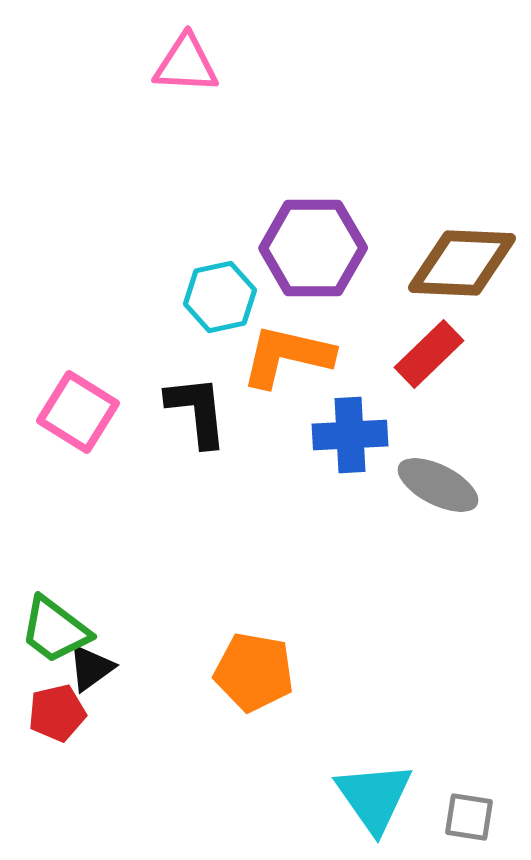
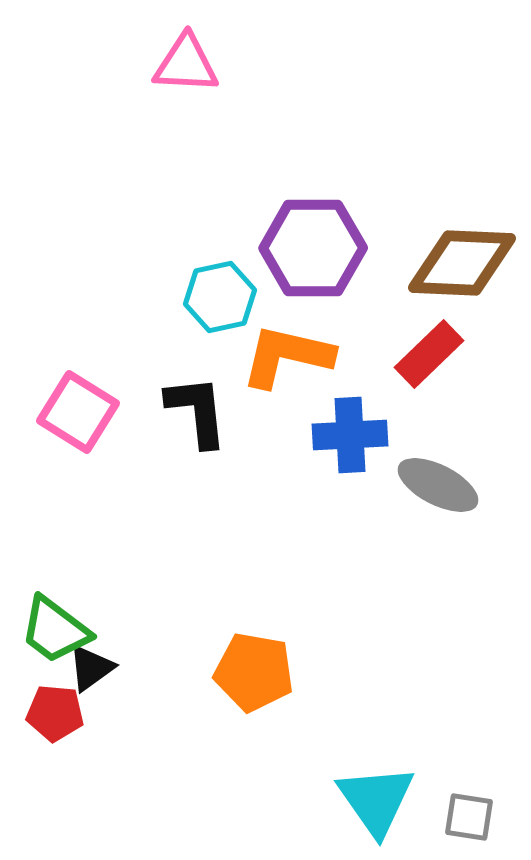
red pentagon: moved 2 px left; rotated 18 degrees clockwise
cyan triangle: moved 2 px right, 3 px down
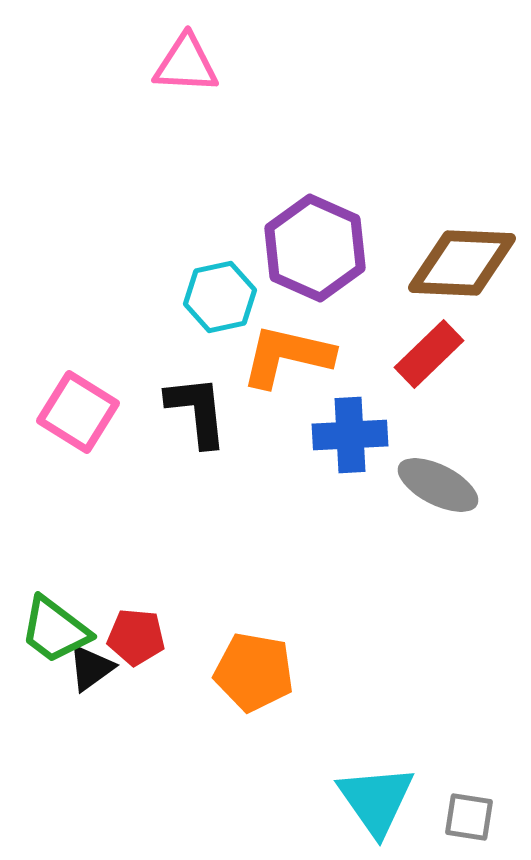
purple hexagon: moved 2 px right; rotated 24 degrees clockwise
red pentagon: moved 81 px right, 76 px up
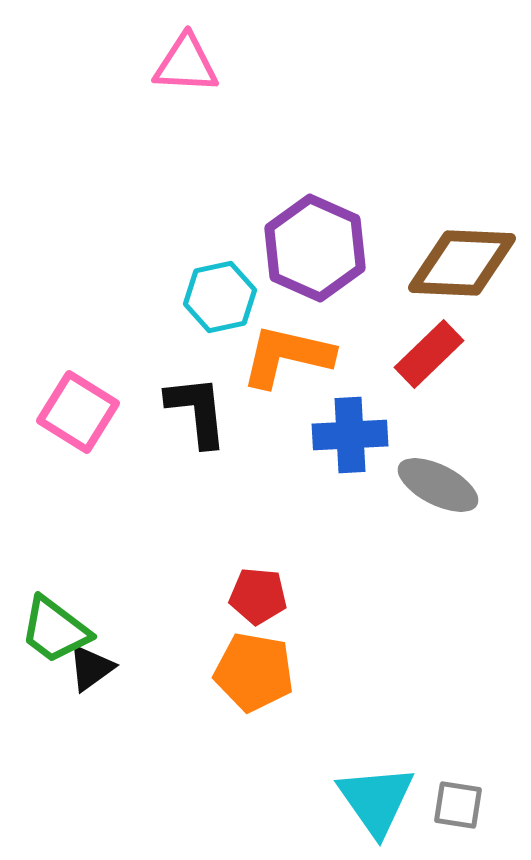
red pentagon: moved 122 px right, 41 px up
gray square: moved 11 px left, 12 px up
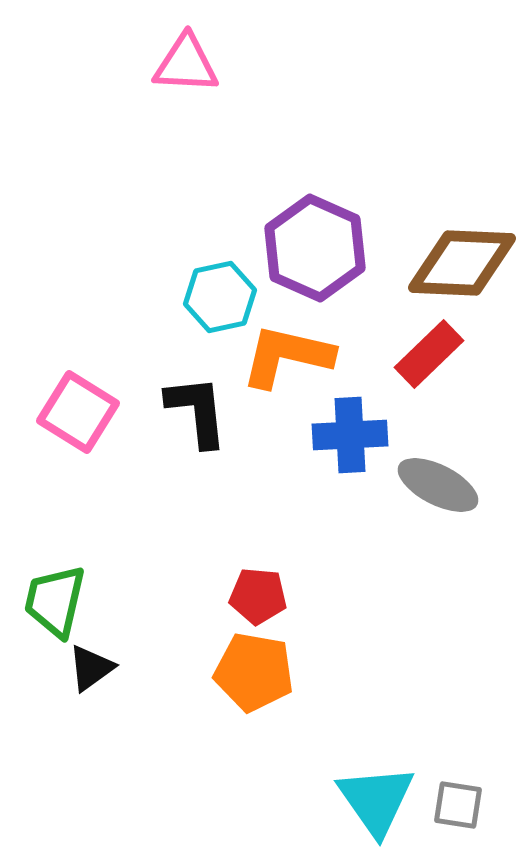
green trapezoid: moved 29 px up; rotated 66 degrees clockwise
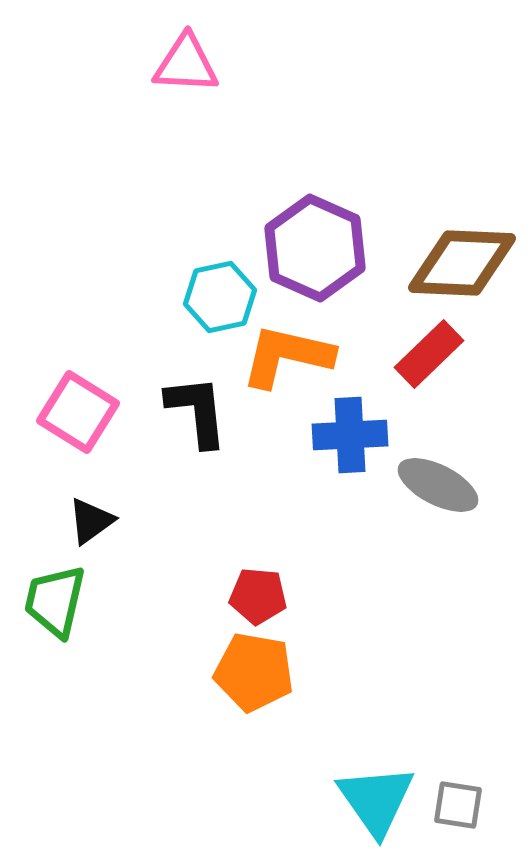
black triangle: moved 147 px up
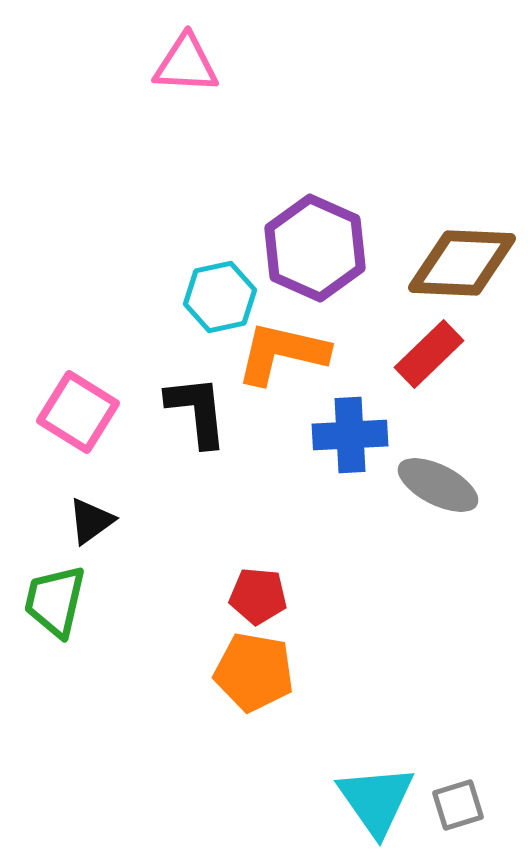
orange L-shape: moved 5 px left, 3 px up
gray square: rotated 26 degrees counterclockwise
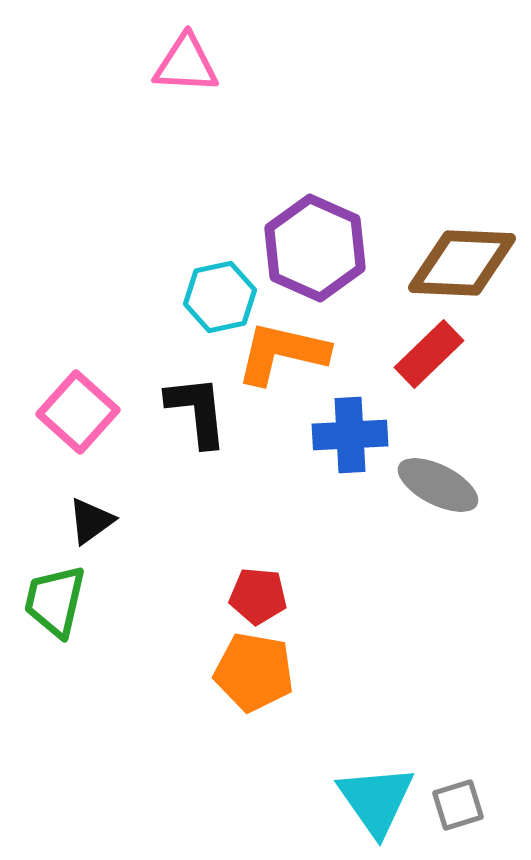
pink square: rotated 10 degrees clockwise
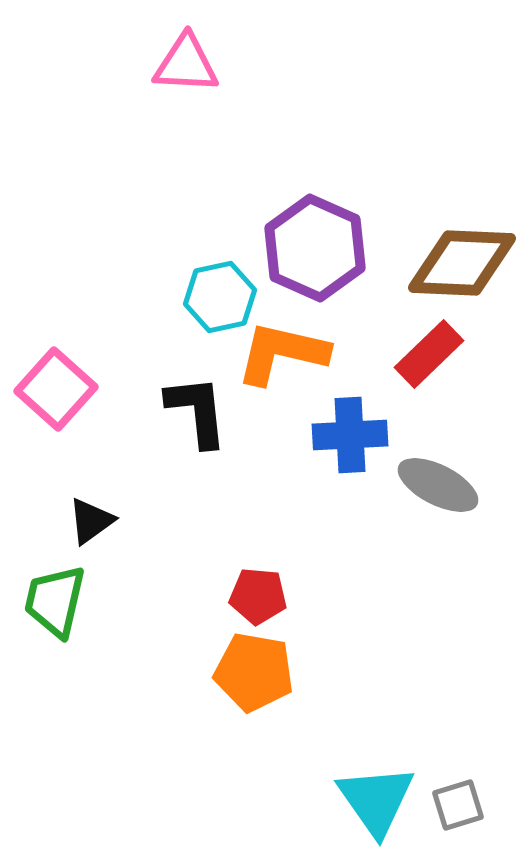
pink square: moved 22 px left, 23 px up
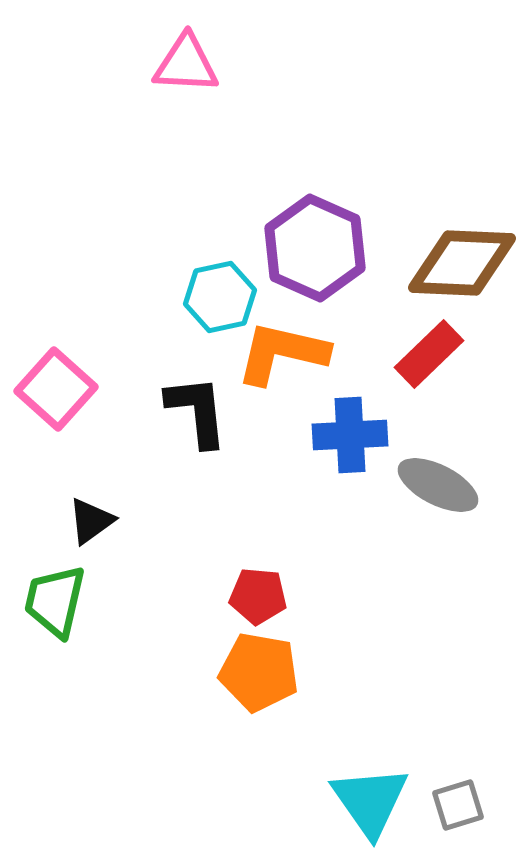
orange pentagon: moved 5 px right
cyan triangle: moved 6 px left, 1 px down
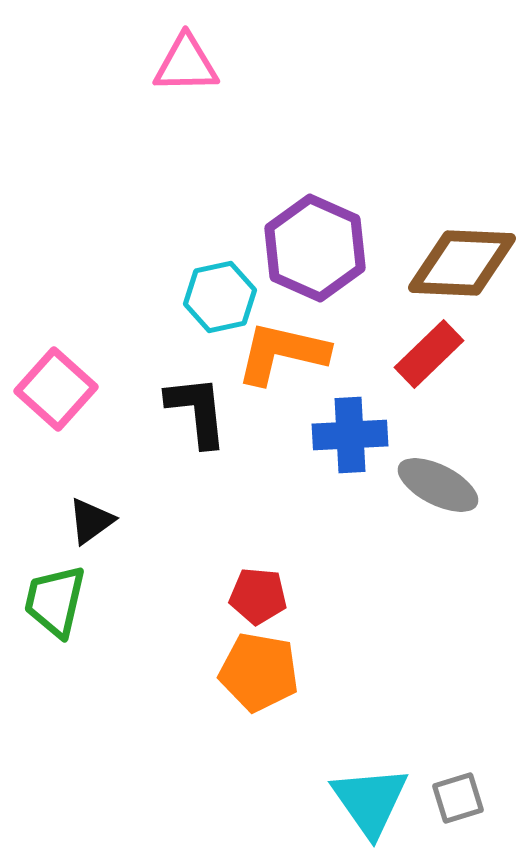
pink triangle: rotated 4 degrees counterclockwise
gray square: moved 7 px up
